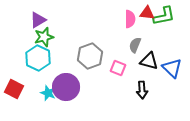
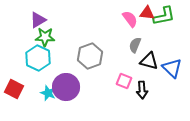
pink semicircle: rotated 36 degrees counterclockwise
green star: moved 1 px right; rotated 18 degrees clockwise
pink square: moved 6 px right, 13 px down
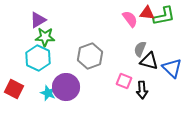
gray semicircle: moved 5 px right, 4 px down
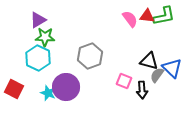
red triangle: moved 3 px down
gray semicircle: moved 17 px right, 26 px down; rotated 14 degrees clockwise
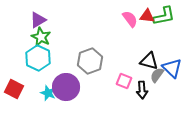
green star: moved 4 px left; rotated 24 degrees clockwise
gray hexagon: moved 5 px down
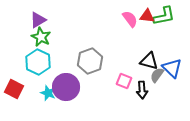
cyan hexagon: moved 4 px down
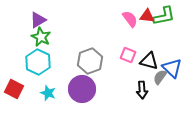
gray semicircle: moved 3 px right, 2 px down
pink square: moved 4 px right, 26 px up
purple circle: moved 16 px right, 2 px down
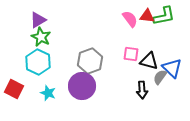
pink square: moved 3 px right, 1 px up; rotated 14 degrees counterclockwise
purple circle: moved 3 px up
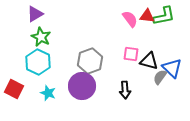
purple triangle: moved 3 px left, 6 px up
black arrow: moved 17 px left
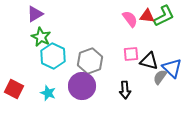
green L-shape: rotated 15 degrees counterclockwise
pink square: rotated 14 degrees counterclockwise
cyan hexagon: moved 15 px right, 6 px up
